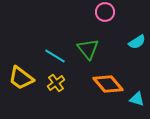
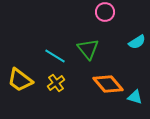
yellow trapezoid: moved 1 px left, 2 px down
cyan triangle: moved 2 px left, 2 px up
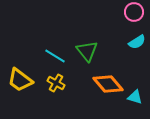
pink circle: moved 29 px right
green triangle: moved 1 px left, 2 px down
yellow cross: rotated 24 degrees counterclockwise
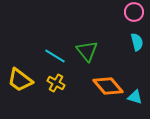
cyan semicircle: rotated 72 degrees counterclockwise
orange diamond: moved 2 px down
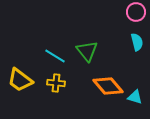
pink circle: moved 2 px right
yellow cross: rotated 24 degrees counterclockwise
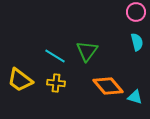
green triangle: rotated 15 degrees clockwise
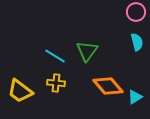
yellow trapezoid: moved 11 px down
cyan triangle: rotated 49 degrees counterclockwise
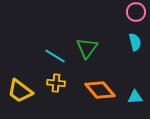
cyan semicircle: moved 2 px left
green triangle: moved 3 px up
orange diamond: moved 8 px left, 4 px down
cyan triangle: rotated 28 degrees clockwise
